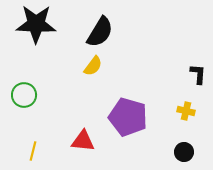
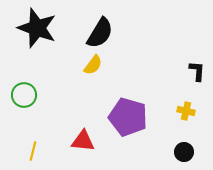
black star: moved 1 px right, 4 px down; rotated 18 degrees clockwise
black semicircle: moved 1 px down
yellow semicircle: moved 1 px up
black L-shape: moved 1 px left, 3 px up
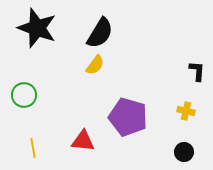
yellow semicircle: moved 2 px right
yellow line: moved 3 px up; rotated 24 degrees counterclockwise
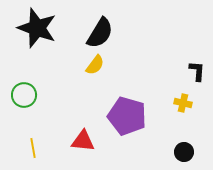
yellow cross: moved 3 px left, 8 px up
purple pentagon: moved 1 px left, 1 px up
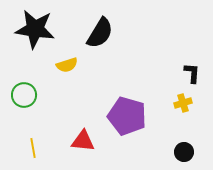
black star: moved 2 px left, 1 px down; rotated 12 degrees counterclockwise
yellow semicircle: moved 28 px left; rotated 35 degrees clockwise
black L-shape: moved 5 px left, 2 px down
yellow cross: rotated 30 degrees counterclockwise
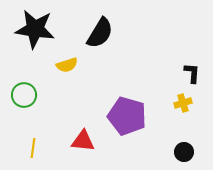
yellow line: rotated 18 degrees clockwise
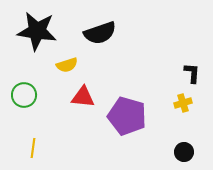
black star: moved 2 px right, 2 px down
black semicircle: rotated 40 degrees clockwise
red triangle: moved 44 px up
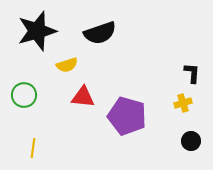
black star: rotated 24 degrees counterclockwise
black circle: moved 7 px right, 11 px up
